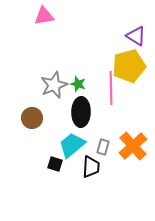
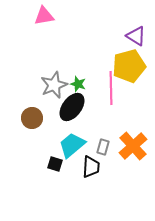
black ellipse: moved 9 px left, 5 px up; rotated 36 degrees clockwise
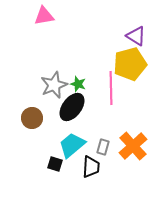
yellow pentagon: moved 1 px right, 2 px up
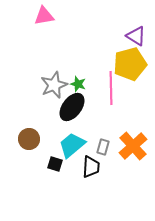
brown circle: moved 3 px left, 21 px down
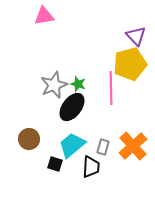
purple triangle: rotated 15 degrees clockwise
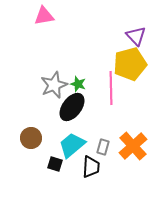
brown circle: moved 2 px right, 1 px up
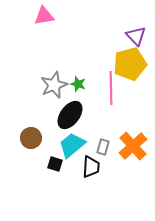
black ellipse: moved 2 px left, 8 px down
